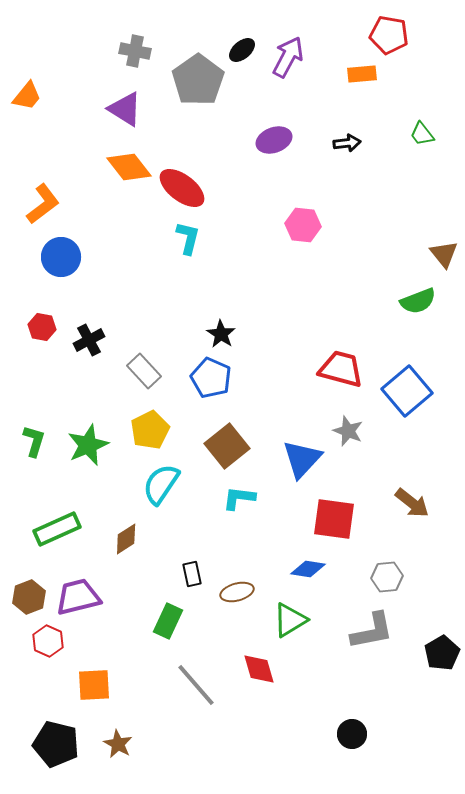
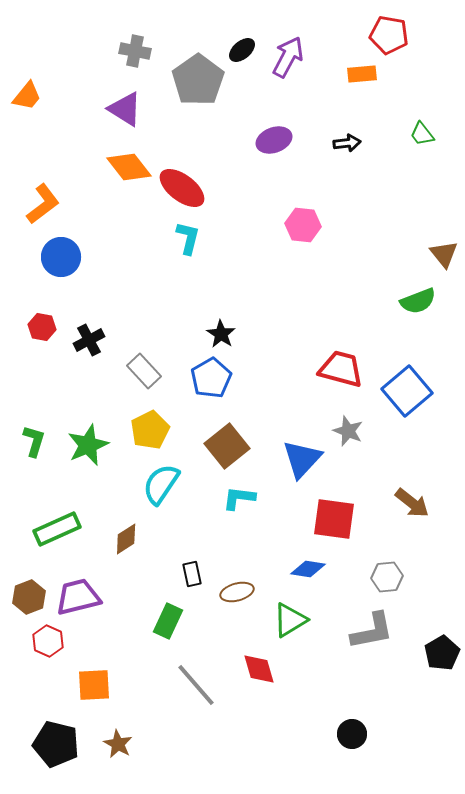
blue pentagon at (211, 378): rotated 18 degrees clockwise
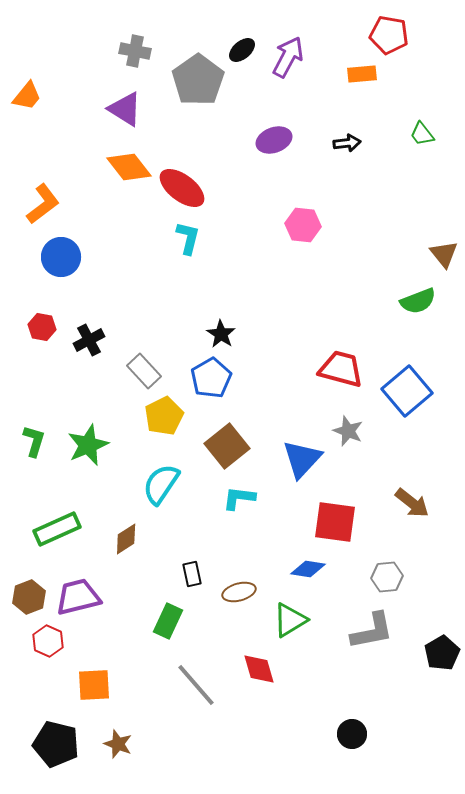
yellow pentagon at (150, 430): moved 14 px right, 14 px up
red square at (334, 519): moved 1 px right, 3 px down
brown ellipse at (237, 592): moved 2 px right
brown star at (118, 744): rotated 8 degrees counterclockwise
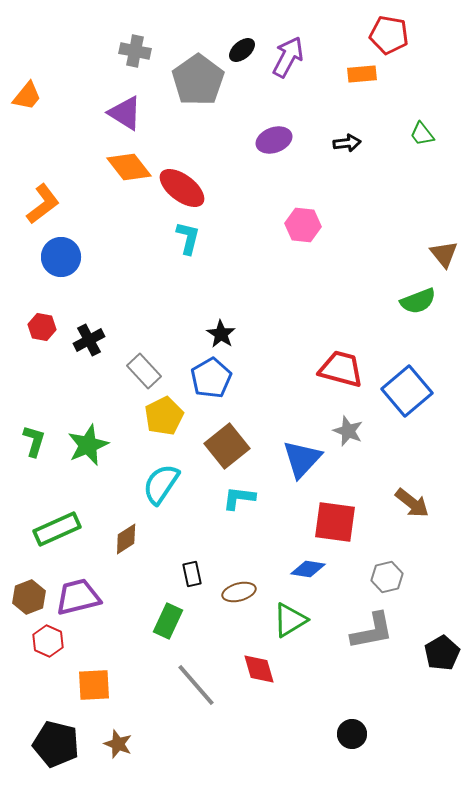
purple triangle at (125, 109): moved 4 px down
gray hexagon at (387, 577): rotated 8 degrees counterclockwise
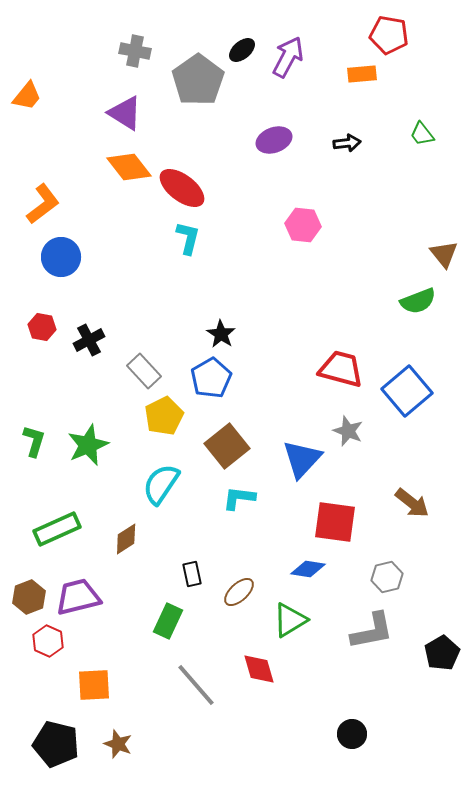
brown ellipse at (239, 592): rotated 28 degrees counterclockwise
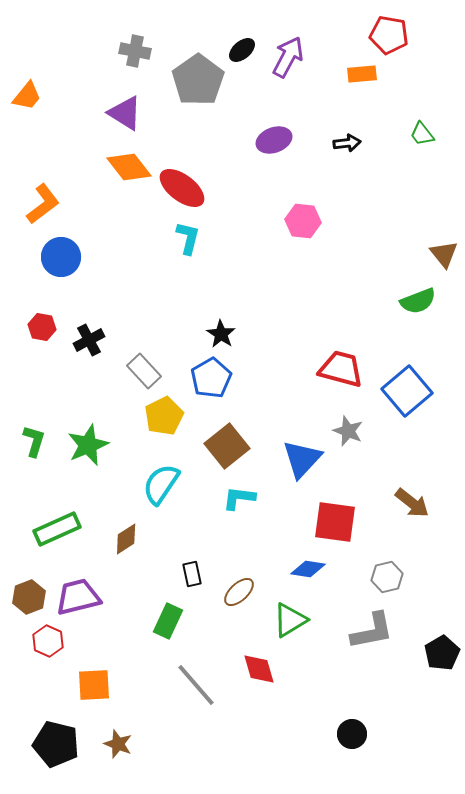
pink hexagon at (303, 225): moved 4 px up
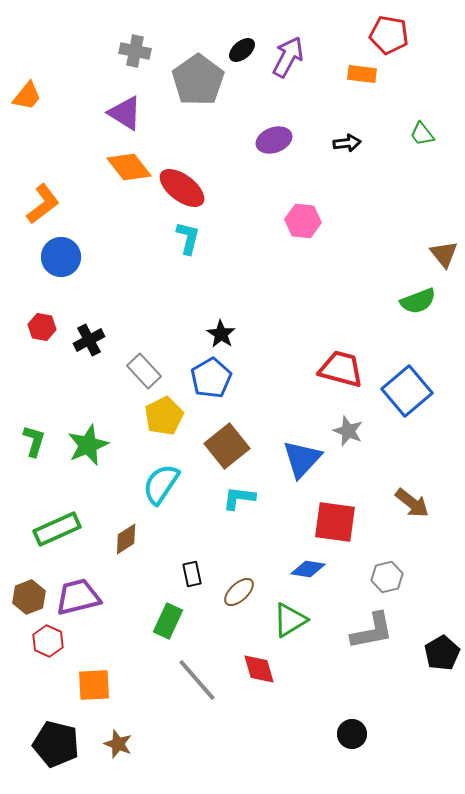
orange rectangle at (362, 74): rotated 12 degrees clockwise
gray line at (196, 685): moved 1 px right, 5 px up
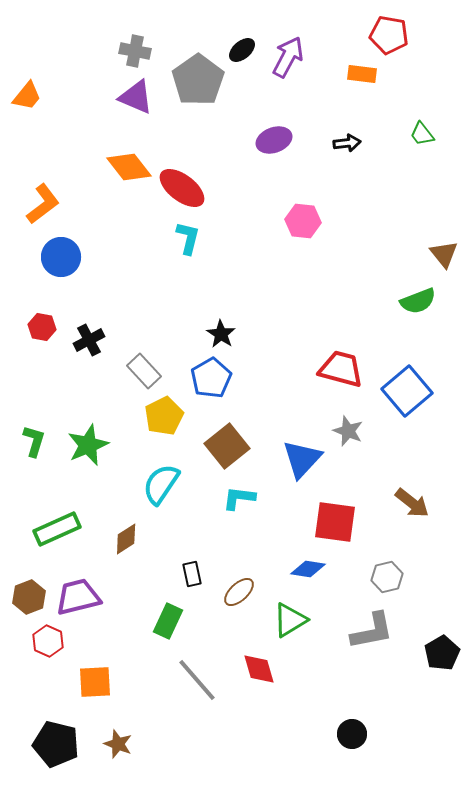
purple triangle at (125, 113): moved 11 px right, 16 px up; rotated 9 degrees counterclockwise
orange square at (94, 685): moved 1 px right, 3 px up
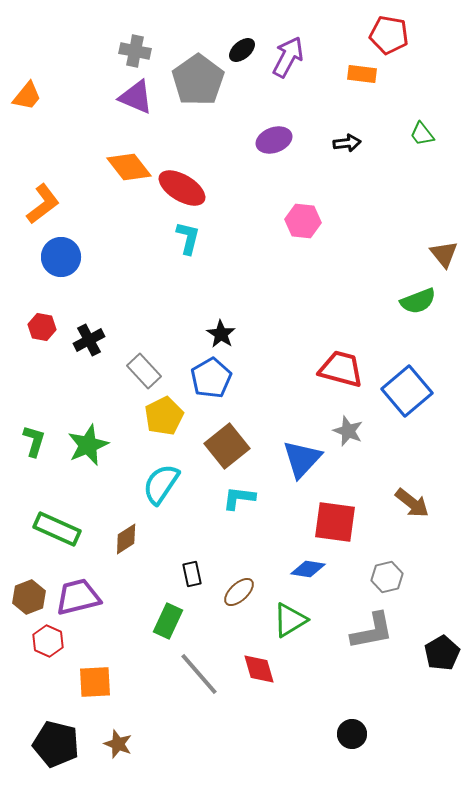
red ellipse at (182, 188): rotated 6 degrees counterclockwise
green rectangle at (57, 529): rotated 48 degrees clockwise
gray line at (197, 680): moved 2 px right, 6 px up
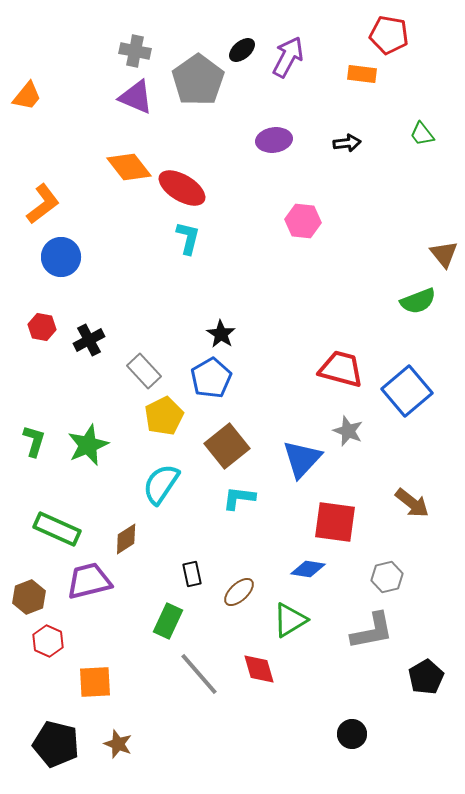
purple ellipse at (274, 140): rotated 12 degrees clockwise
purple trapezoid at (78, 597): moved 11 px right, 16 px up
black pentagon at (442, 653): moved 16 px left, 24 px down
